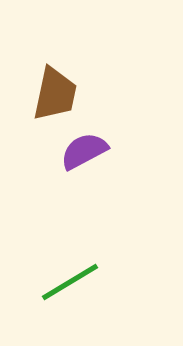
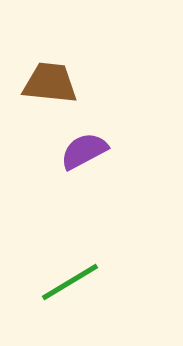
brown trapezoid: moved 5 px left, 11 px up; rotated 96 degrees counterclockwise
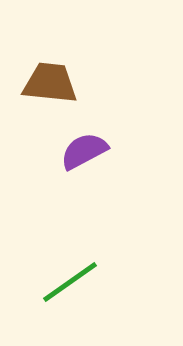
green line: rotated 4 degrees counterclockwise
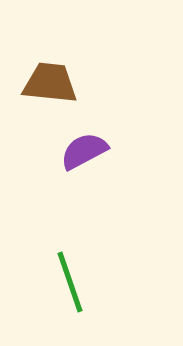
green line: rotated 74 degrees counterclockwise
